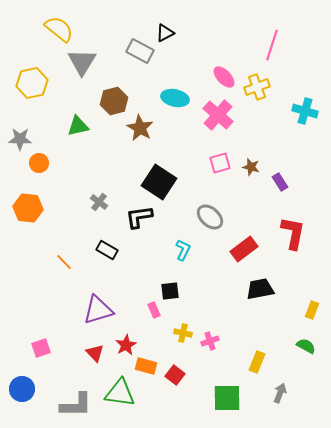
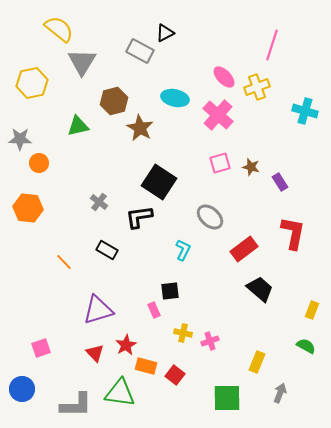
black trapezoid at (260, 289): rotated 52 degrees clockwise
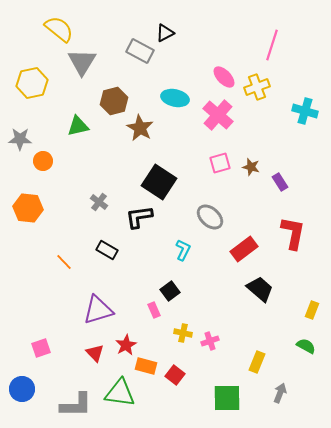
orange circle at (39, 163): moved 4 px right, 2 px up
black square at (170, 291): rotated 30 degrees counterclockwise
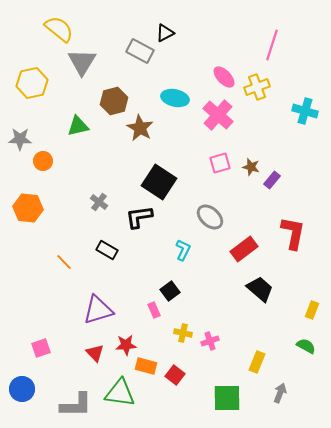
purple rectangle at (280, 182): moved 8 px left, 2 px up; rotated 72 degrees clockwise
red star at (126, 345): rotated 25 degrees clockwise
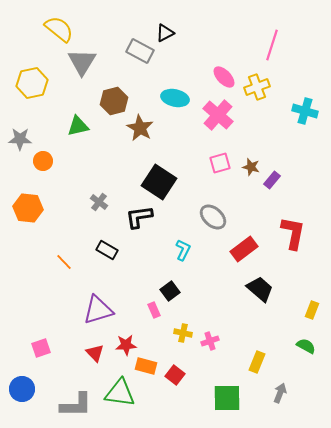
gray ellipse at (210, 217): moved 3 px right
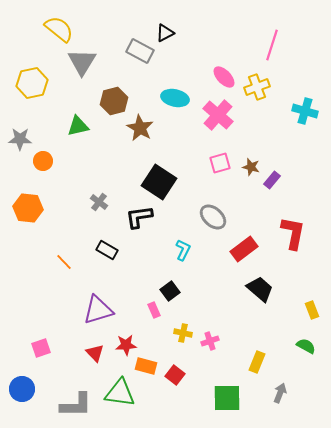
yellow rectangle at (312, 310): rotated 42 degrees counterclockwise
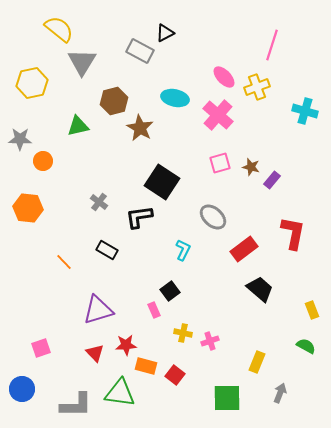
black square at (159, 182): moved 3 px right
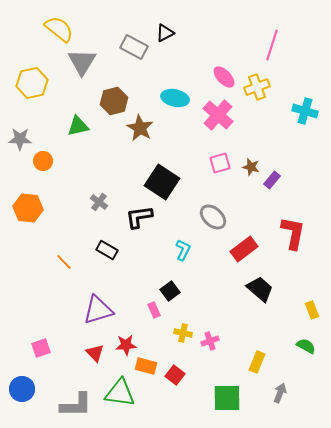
gray rectangle at (140, 51): moved 6 px left, 4 px up
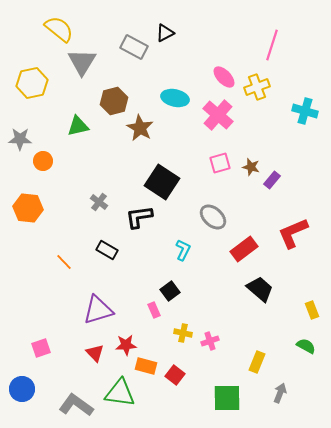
red L-shape at (293, 233): rotated 124 degrees counterclockwise
gray L-shape at (76, 405): rotated 144 degrees counterclockwise
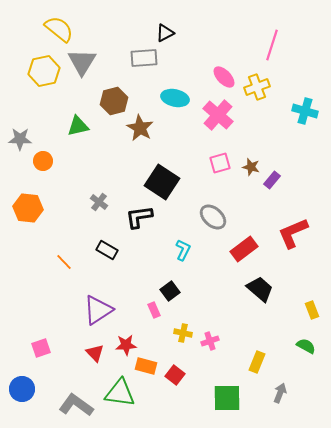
gray rectangle at (134, 47): moved 10 px right, 11 px down; rotated 32 degrees counterclockwise
yellow hexagon at (32, 83): moved 12 px right, 12 px up
purple triangle at (98, 310): rotated 16 degrees counterclockwise
